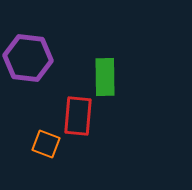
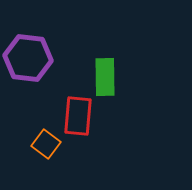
orange square: rotated 16 degrees clockwise
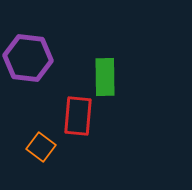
orange square: moved 5 px left, 3 px down
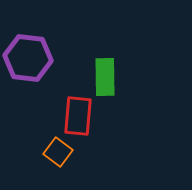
orange square: moved 17 px right, 5 px down
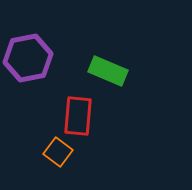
purple hexagon: rotated 18 degrees counterclockwise
green rectangle: moved 3 px right, 6 px up; rotated 66 degrees counterclockwise
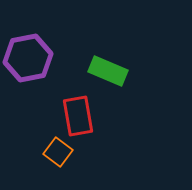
red rectangle: rotated 15 degrees counterclockwise
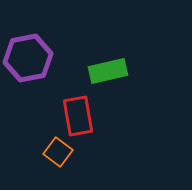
green rectangle: rotated 36 degrees counterclockwise
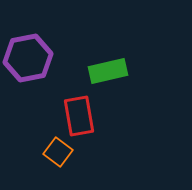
red rectangle: moved 1 px right
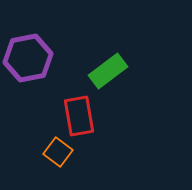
green rectangle: rotated 24 degrees counterclockwise
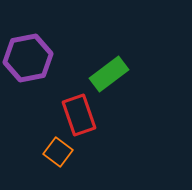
green rectangle: moved 1 px right, 3 px down
red rectangle: moved 1 px up; rotated 9 degrees counterclockwise
